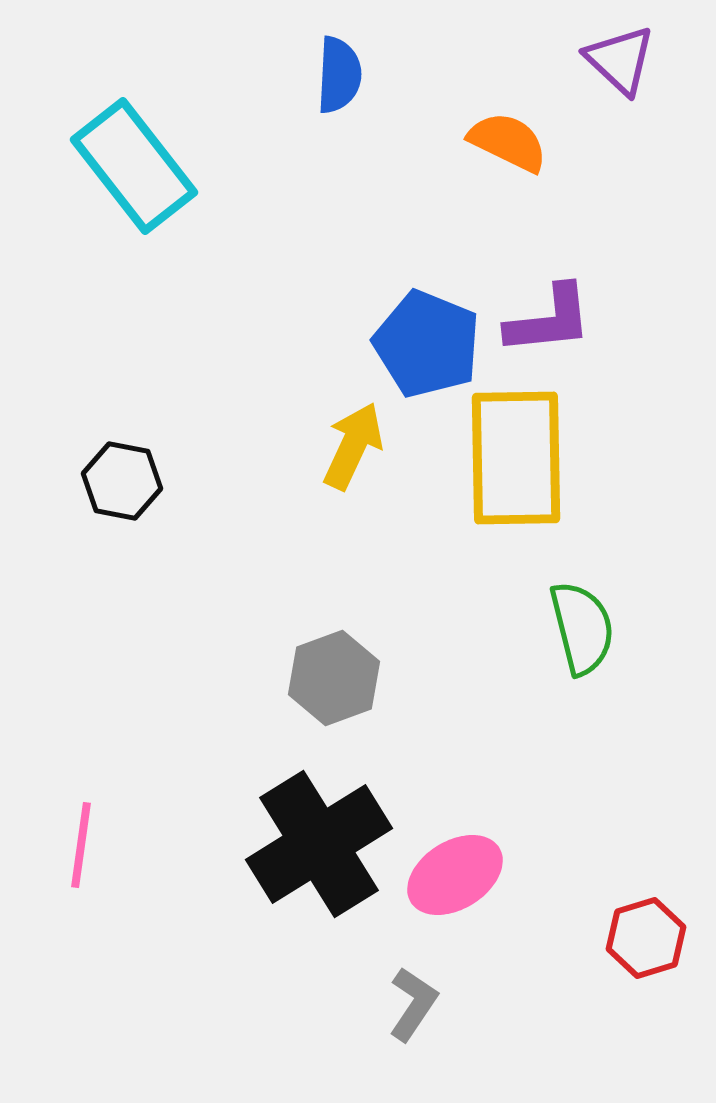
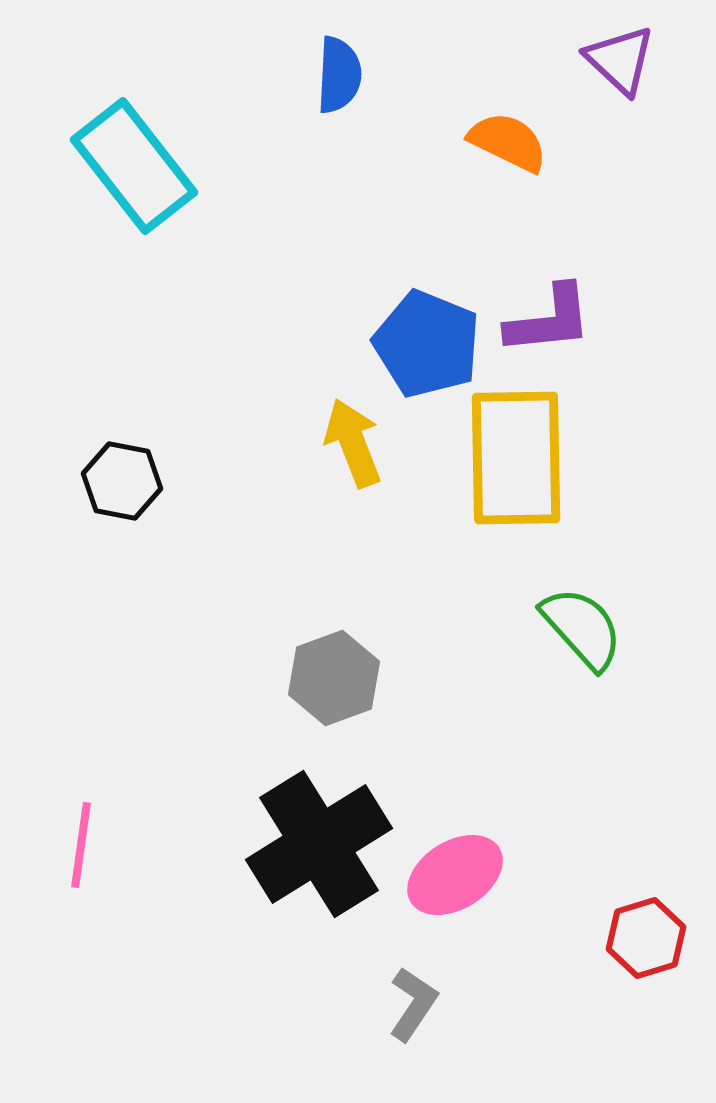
yellow arrow: moved 3 px up; rotated 46 degrees counterclockwise
green semicircle: rotated 28 degrees counterclockwise
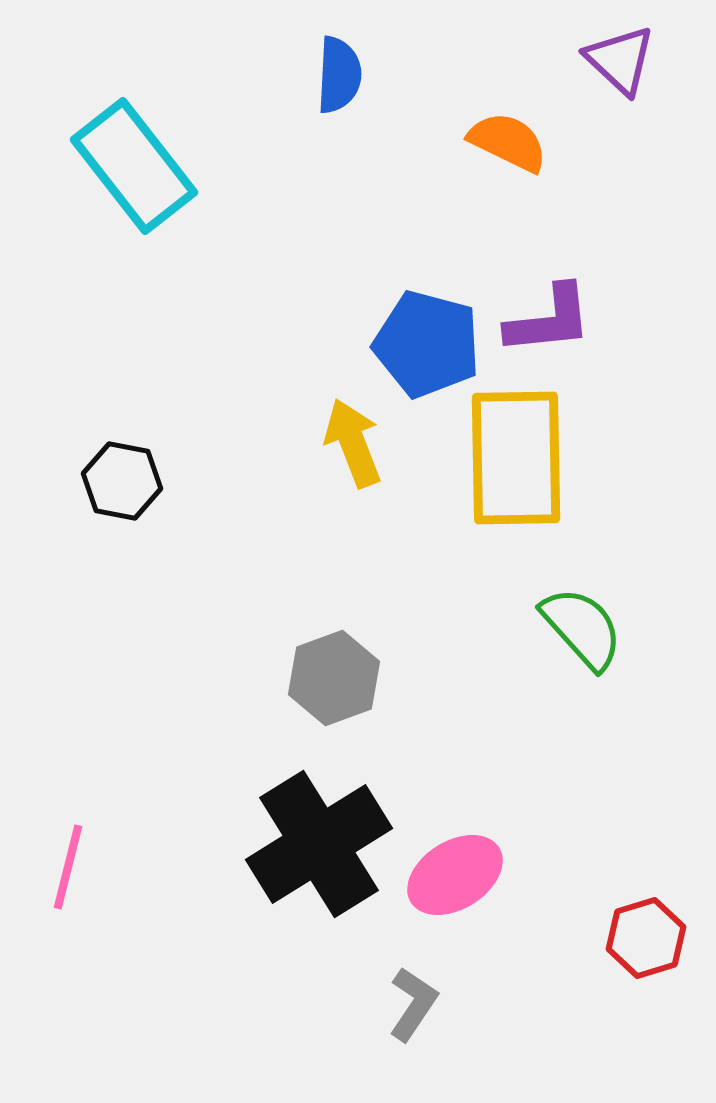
blue pentagon: rotated 7 degrees counterclockwise
pink line: moved 13 px left, 22 px down; rotated 6 degrees clockwise
